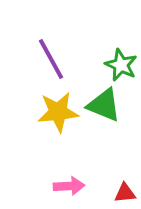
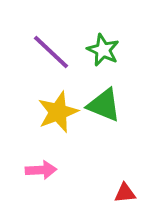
purple line: moved 7 px up; rotated 18 degrees counterclockwise
green star: moved 18 px left, 15 px up
yellow star: rotated 15 degrees counterclockwise
pink arrow: moved 28 px left, 16 px up
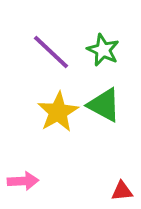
green triangle: rotated 6 degrees clockwise
yellow star: rotated 9 degrees counterclockwise
pink arrow: moved 18 px left, 11 px down
red triangle: moved 3 px left, 2 px up
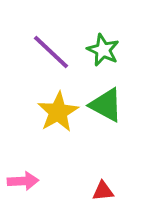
green triangle: moved 2 px right
red triangle: moved 19 px left
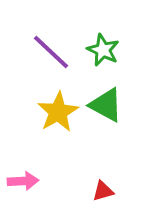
red triangle: rotated 10 degrees counterclockwise
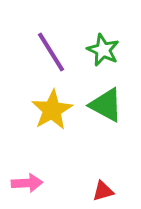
purple line: rotated 15 degrees clockwise
yellow star: moved 6 px left, 2 px up
pink arrow: moved 4 px right, 2 px down
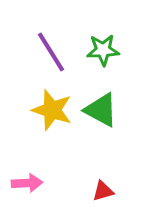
green star: rotated 28 degrees counterclockwise
green triangle: moved 5 px left, 5 px down
yellow star: rotated 24 degrees counterclockwise
